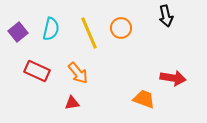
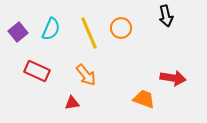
cyan semicircle: rotated 10 degrees clockwise
orange arrow: moved 8 px right, 2 px down
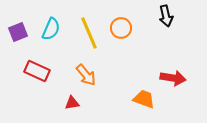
purple square: rotated 18 degrees clockwise
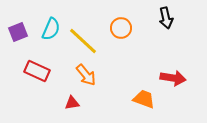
black arrow: moved 2 px down
yellow line: moved 6 px left, 8 px down; rotated 24 degrees counterclockwise
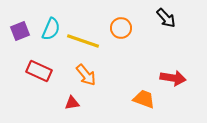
black arrow: rotated 30 degrees counterclockwise
purple square: moved 2 px right, 1 px up
yellow line: rotated 24 degrees counterclockwise
red rectangle: moved 2 px right
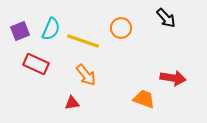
red rectangle: moved 3 px left, 7 px up
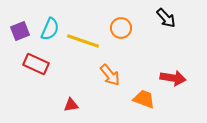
cyan semicircle: moved 1 px left
orange arrow: moved 24 px right
red triangle: moved 1 px left, 2 px down
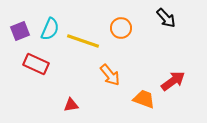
red arrow: moved 3 px down; rotated 45 degrees counterclockwise
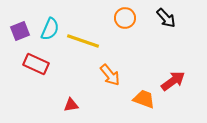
orange circle: moved 4 px right, 10 px up
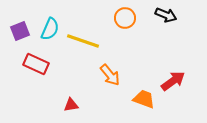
black arrow: moved 3 px up; rotated 25 degrees counterclockwise
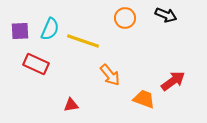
purple square: rotated 18 degrees clockwise
